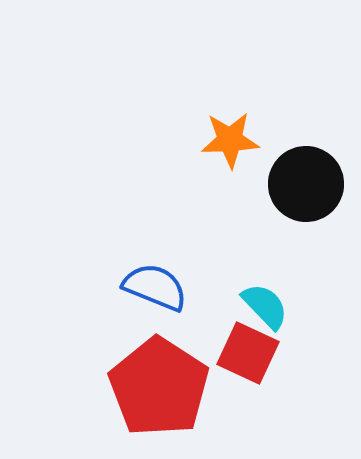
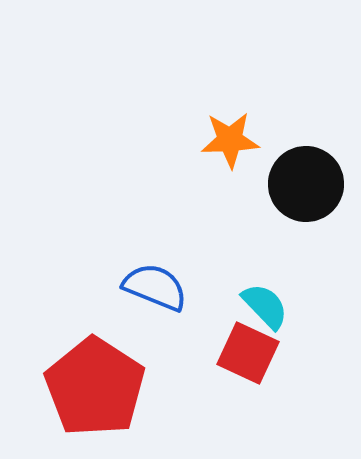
red pentagon: moved 64 px left
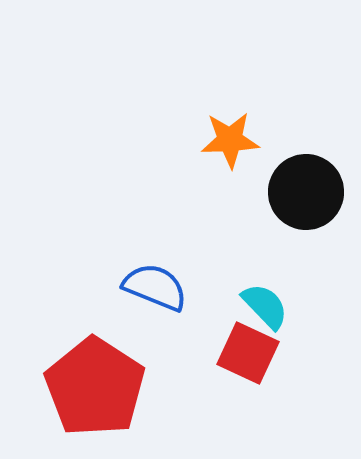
black circle: moved 8 px down
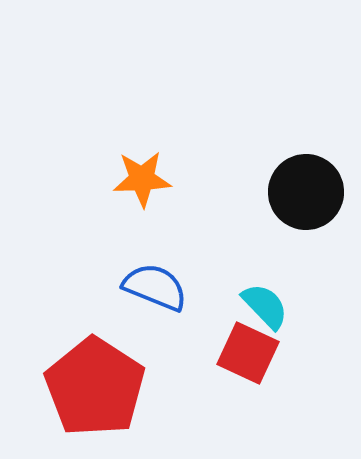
orange star: moved 88 px left, 39 px down
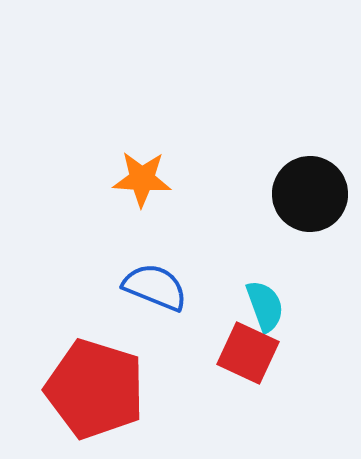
orange star: rotated 6 degrees clockwise
black circle: moved 4 px right, 2 px down
cyan semicircle: rotated 24 degrees clockwise
red pentagon: moved 2 px down; rotated 16 degrees counterclockwise
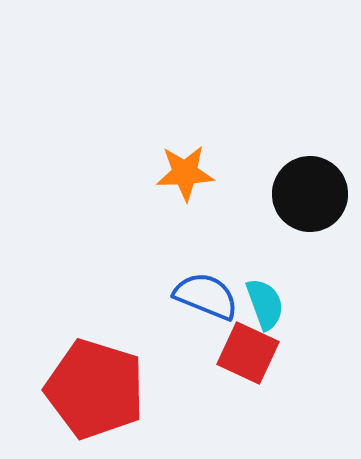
orange star: moved 43 px right, 6 px up; rotated 6 degrees counterclockwise
blue semicircle: moved 51 px right, 9 px down
cyan semicircle: moved 2 px up
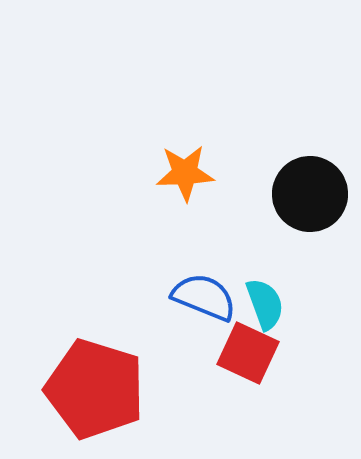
blue semicircle: moved 2 px left, 1 px down
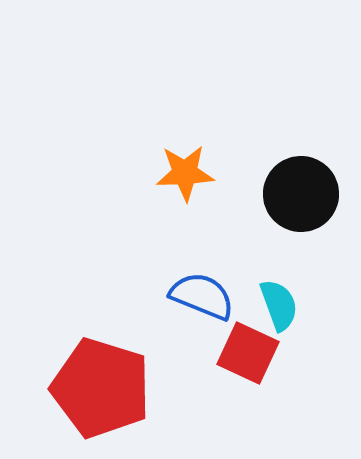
black circle: moved 9 px left
blue semicircle: moved 2 px left, 1 px up
cyan semicircle: moved 14 px right, 1 px down
red pentagon: moved 6 px right, 1 px up
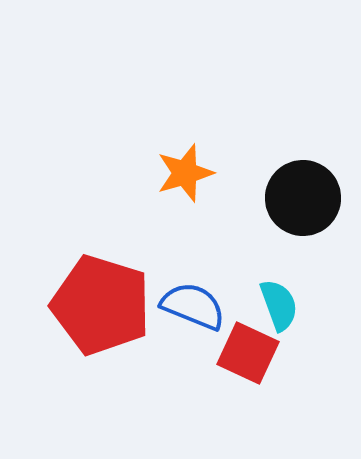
orange star: rotated 14 degrees counterclockwise
black circle: moved 2 px right, 4 px down
blue semicircle: moved 9 px left, 10 px down
red pentagon: moved 83 px up
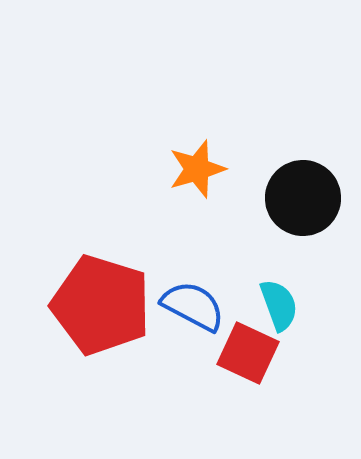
orange star: moved 12 px right, 4 px up
blue semicircle: rotated 6 degrees clockwise
